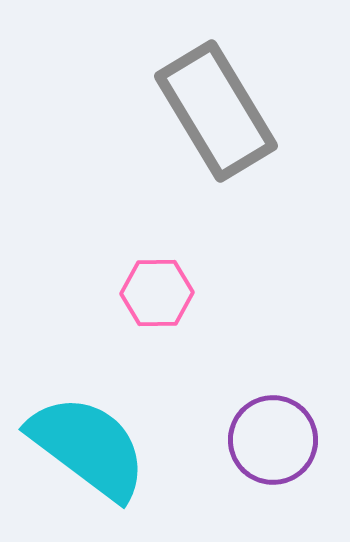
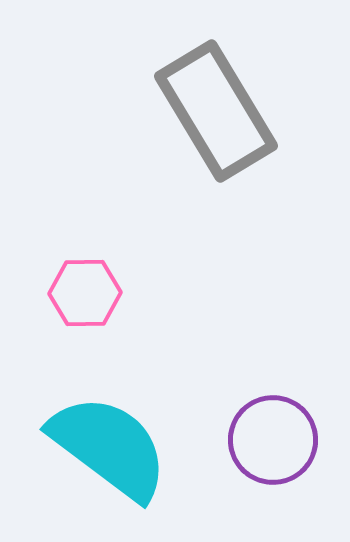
pink hexagon: moved 72 px left
cyan semicircle: moved 21 px right
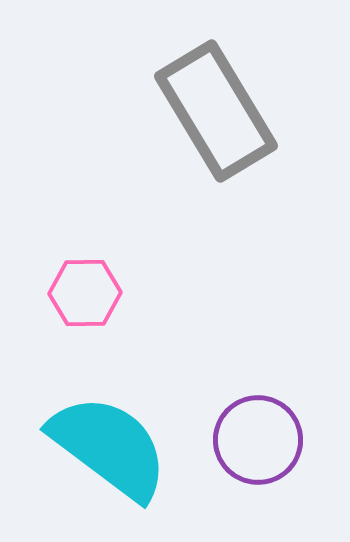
purple circle: moved 15 px left
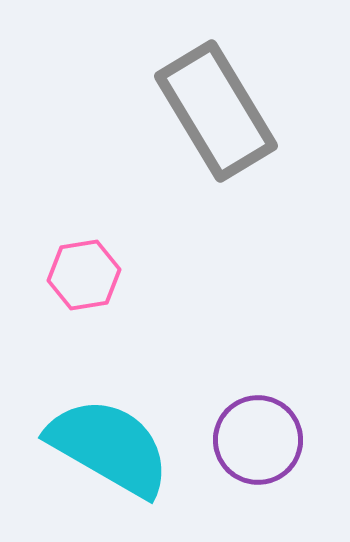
pink hexagon: moved 1 px left, 18 px up; rotated 8 degrees counterclockwise
cyan semicircle: rotated 7 degrees counterclockwise
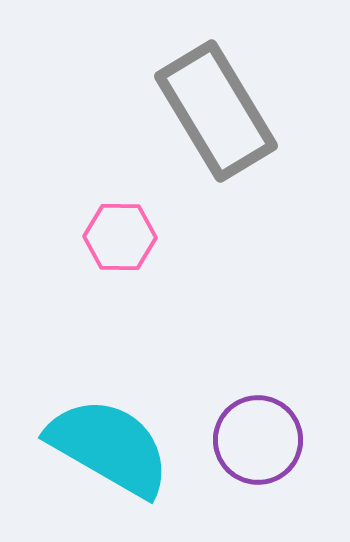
pink hexagon: moved 36 px right, 38 px up; rotated 10 degrees clockwise
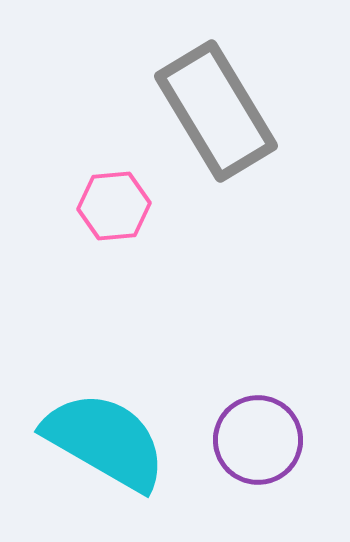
pink hexagon: moved 6 px left, 31 px up; rotated 6 degrees counterclockwise
cyan semicircle: moved 4 px left, 6 px up
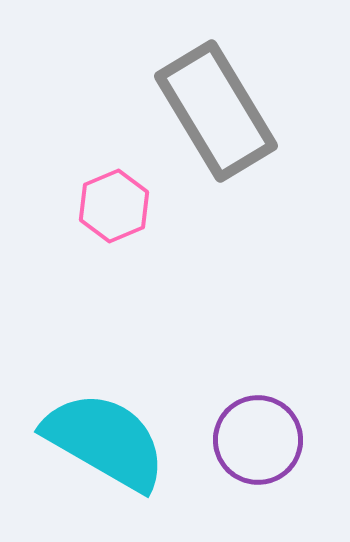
pink hexagon: rotated 18 degrees counterclockwise
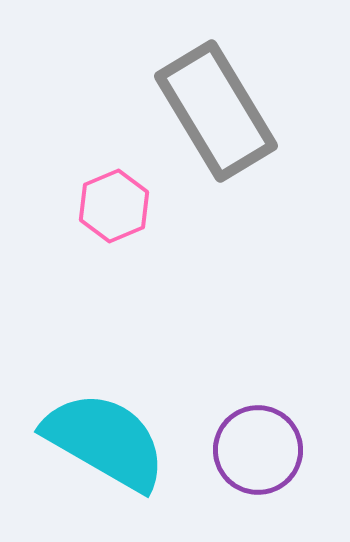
purple circle: moved 10 px down
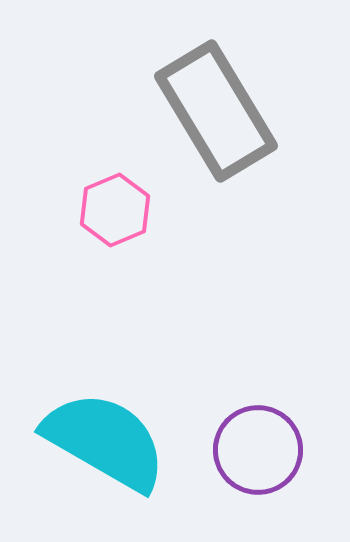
pink hexagon: moved 1 px right, 4 px down
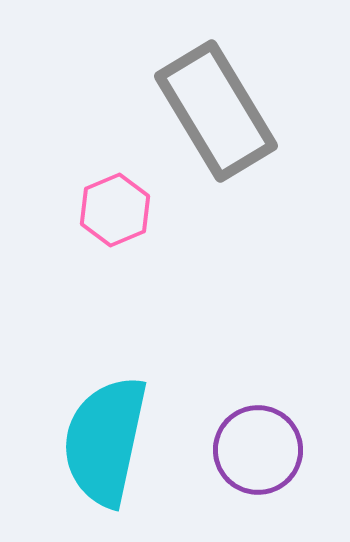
cyan semicircle: rotated 108 degrees counterclockwise
